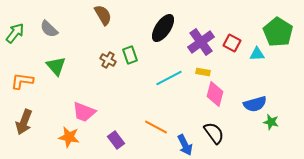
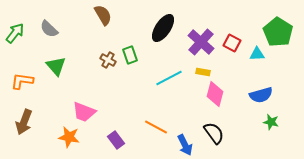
purple cross: rotated 12 degrees counterclockwise
blue semicircle: moved 6 px right, 9 px up
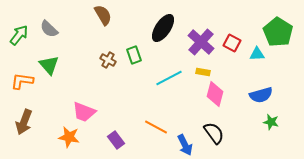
green arrow: moved 4 px right, 2 px down
green rectangle: moved 4 px right
green triangle: moved 7 px left, 1 px up
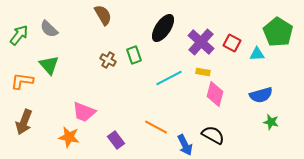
black semicircle: moved 1 px left, 2 px down; rotated 25 degrees counterclockwise
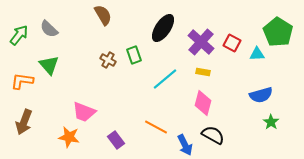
cyan line: moved 4 px left, 1 px down; rotated 12 degrees counterclockwise
pink diamond: moved 12 px left, 9 px down
green star: rotated 21 degrees clockwise
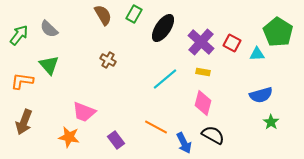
green rectangle: moved 41 px up; rotated 48 degrees clockwise
blue arrow: moved 1 px left, 2 px up
